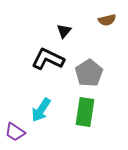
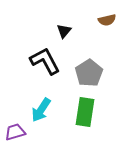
black L-shape: moved 3 px left, 2 px down; rotated 36 degrees clockwise
purple trapezoid: rotated 130 degrees clockwise
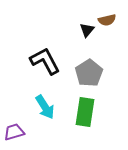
black triangle: moved 23 px right, 1 px up
cyan arrow: moved 4 px right, 3 px up; rotated 65 degrees counterclockwise
purple trapezoid: moved 1 px left
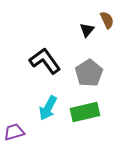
brown semicircle: rotated 102 degrees counterclockwise
black L-shape: rotated 8 degrees counterclockwise
cyan arrow: moved 3 px right, 1 px down; rotated 60 degrees clockwise
green rectangle: rotated 68 degrees clockwise
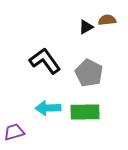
brown semicircle: rotated 72 degrees counterclockwise
black triangle: moved 1 px left, 3 px up; rotated 21 degrees clockwise
gray pentagon: rotated 12 degrees counterclockwise
cyan arrow: rotated 60 degrees clockwise
green rectangle: rotated 12 degrees clockwise
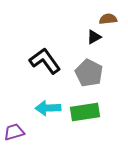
brown semicircle: moved 1 px right, 1 px up
black triangle: moved 8 px right, 10 px down
green rectangle: rotated 8 degrees counterclockwise
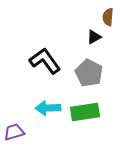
brown semicircle: moved 2 px up; rotated 78 degrees counterclockwise
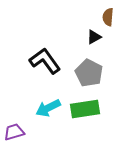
cyan arrow: rotated 25 degrees counterclockwise
green rectangle: moved 3 px up
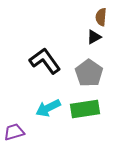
brown semicircle: moved 7 px left
gray pentagon: rotated 8 degrees clockwise
